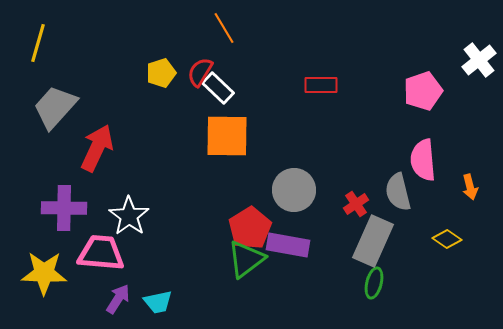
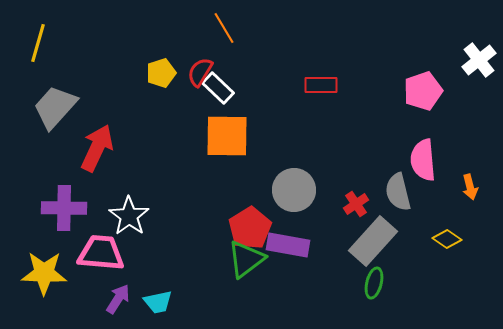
gray rectangle: rotated 18 degrees clockwise
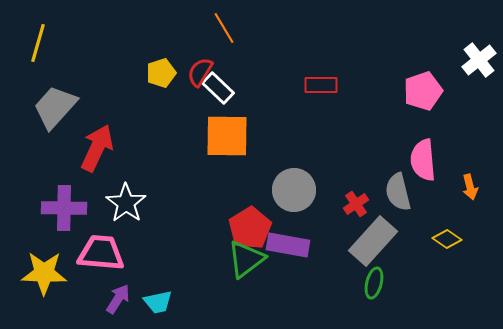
white star: moved 3 px left, 13 px up
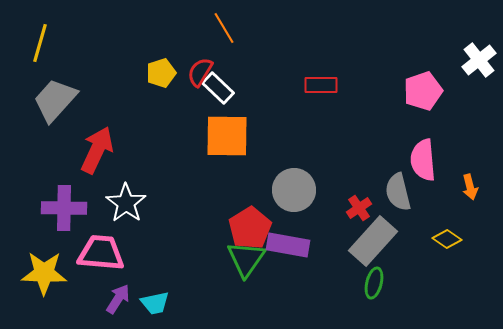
yellow line: moved 2 px right
gray trapezoid: moved 7 px up
red arrow: moved 2 px down
red cross: moved 3 px right, 4 px down
green triangle: rotated 18 degrees counterclockwise
cyan trapezoid: moved 3 px left, 1 px down
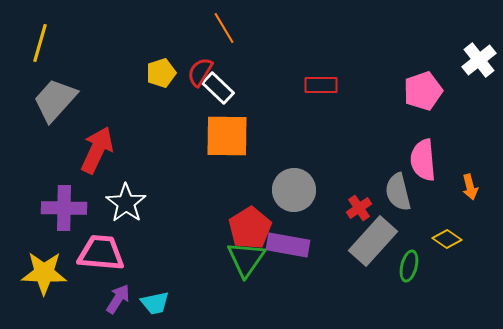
green ellipse: moved 35 px right, 17 px up
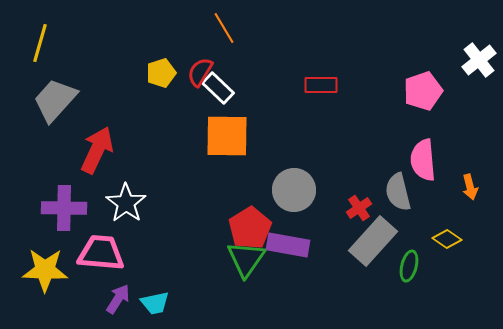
yellow star: moved 1 px right, 3 px up
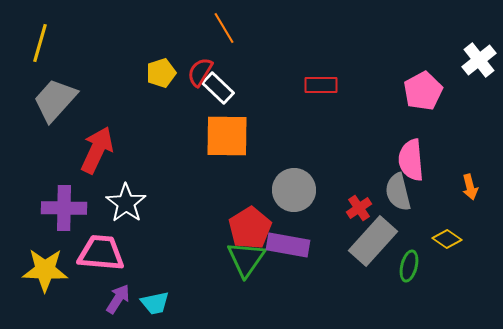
pink pentagon: rotated 9 degrees counterclockwise
pink semicircle: moved 12 px left
